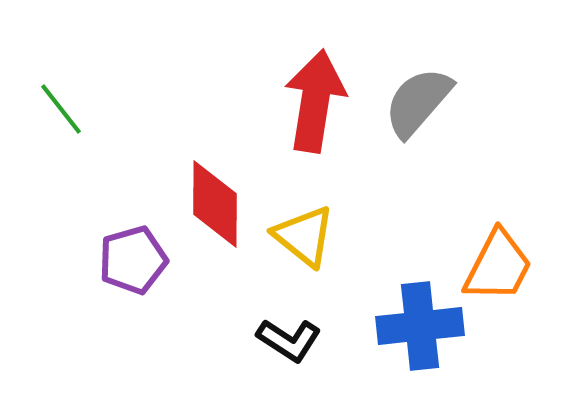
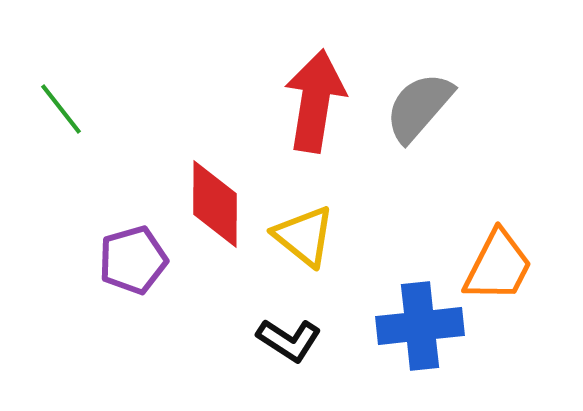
gray semicircle: moved 1 px right, 5 px down
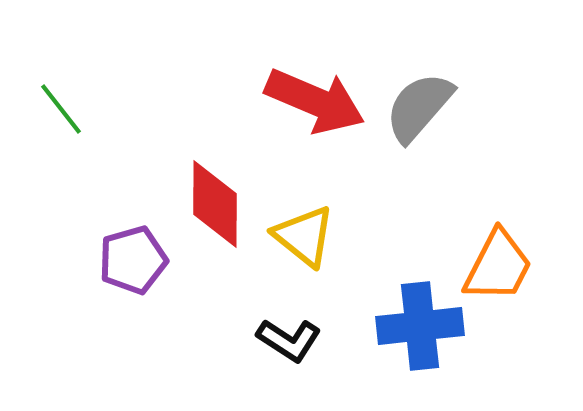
red arrow: rotated 104 degrees clockwise
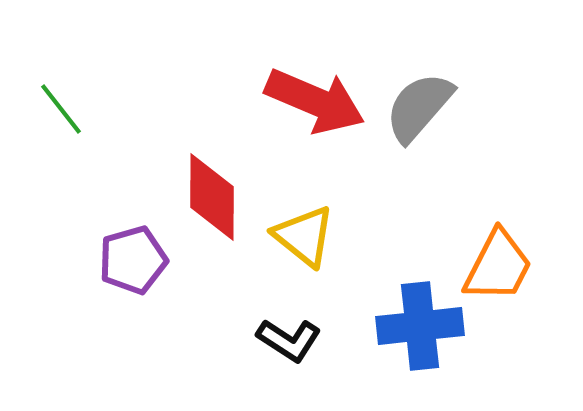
red diamond: moved 3 px left, 7 px up
